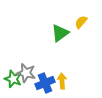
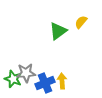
green triangle: moved 2 px left, 2 px up
gray star: rotated 18 degrees counterclockwise
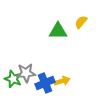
green triangle: rotated 36 degrees clockwise
yellow arrow: rotated 77 degrees clockwise
